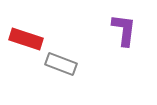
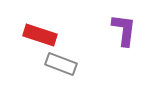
red rectangle: moved 14 px right, 4 px up
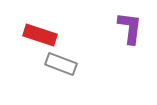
purple L-shape: moved 6 px right, 2 px up
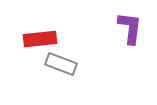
red rectangle: moved 4 px down; rotated 24 degrees counterclockwise
